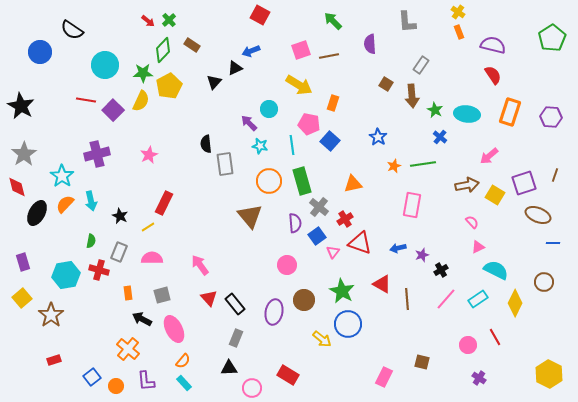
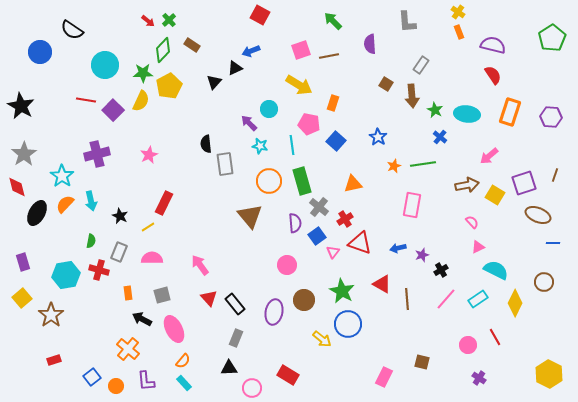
blue square at (330, 141): moved 6 px right
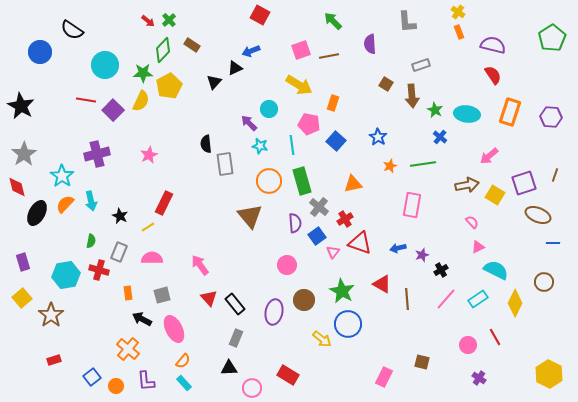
gray rectangle at (421, 65): rotated 36 degrees clockwise
orange star at (394, 166): moved 4 px left
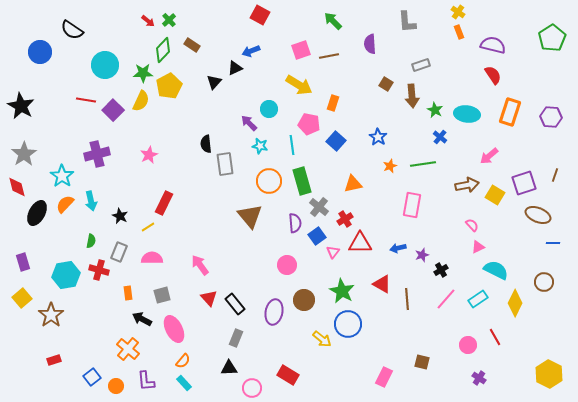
pink semicircle at (472, 222): moved 3 px down
red triangle at (360, 243): rotated 20 degrees counterclockwise
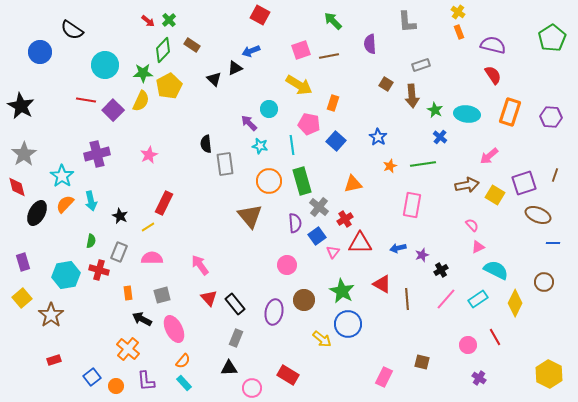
black triangle at (214, 82): moved 3 px up; rotated 28 degrees counterclockwise
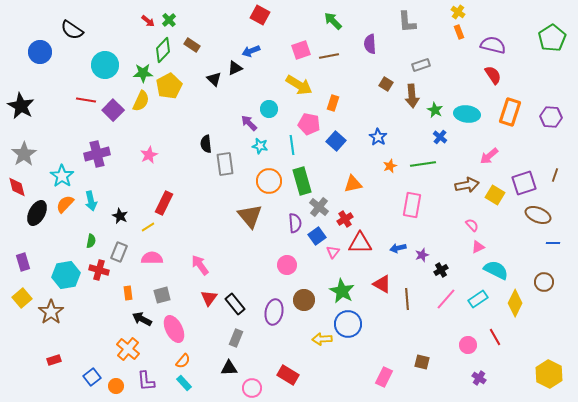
red triangle at (209, 298): rotated 18 degrees clockwise
brown star at (51, 315): moved 3 px up
yellow arrow at (322, 339): rotated 138 degrees clockwise
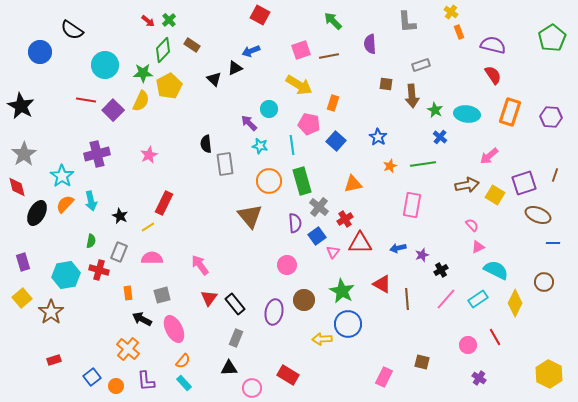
yellow cross at (458, 12): moved 7 px left
brown square at (386, 84): rotated 24 degrees counterclockwise
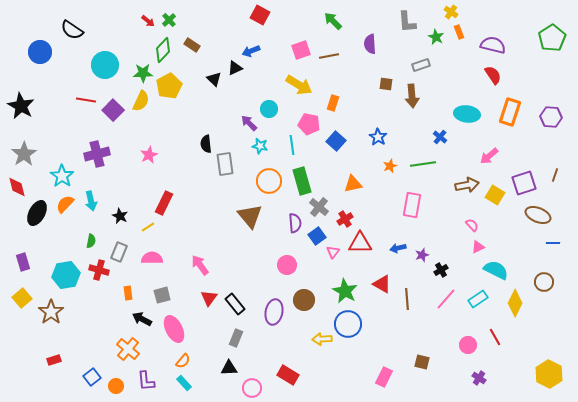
green star at (435, 110): moved 1 px right, 73 px up
green star at (342, 291): moved 3 px right
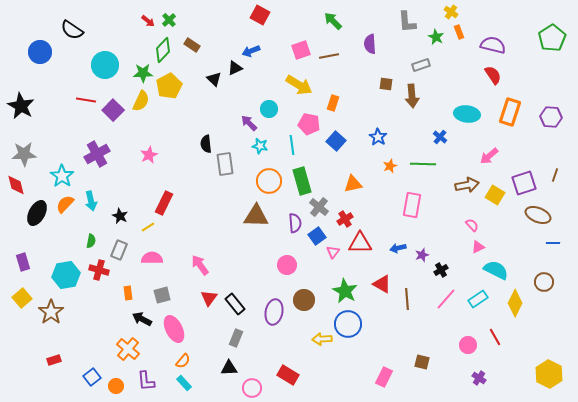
gray star at (24, 154): rotated 30 degrees clockwise
purple cross at (97, 154): rotated 15 degrees counterclockwise
green line at (423, 164): rotated 10 degrees clockwise
red diamond at (17, 187): moved 1 px left, 2 px up
brown triangle at (250, 216): moved 6 px right; rotated 48 degrees counterclockwise
gray rectangle at (119, 252): moved 2 px up
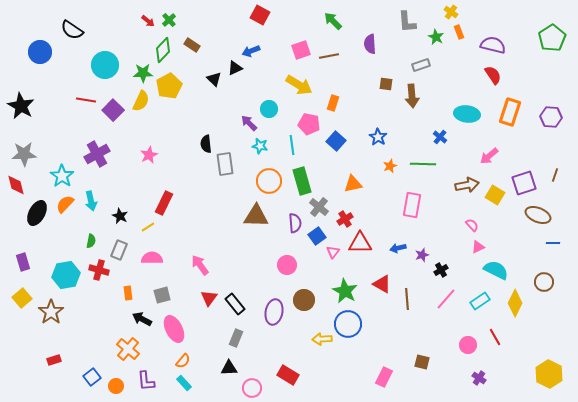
cyan rectangle at (478, 299): moved 2 px right, 2 px down
